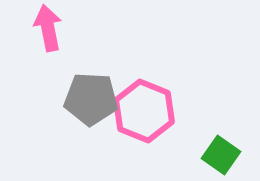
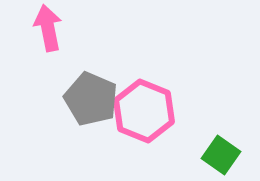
gray pentagon: rotated 20 degrees clockwise
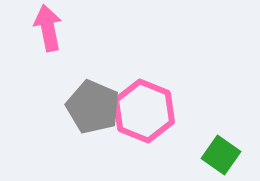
gray pentagon: moved 2 px right, 8 px down
